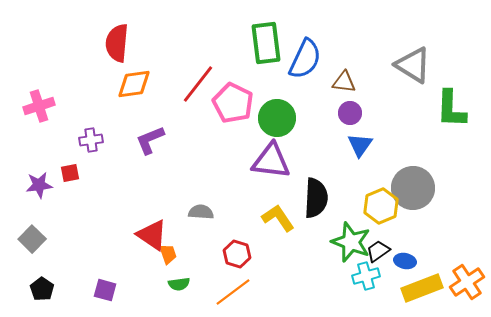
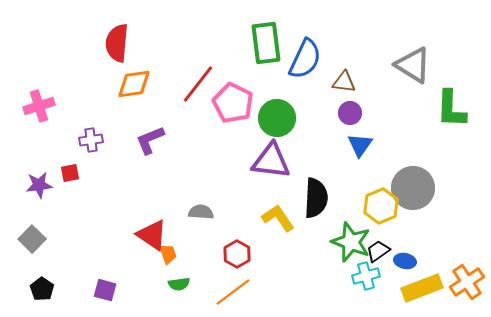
red hexagon: rotated 12 degrees clockwise
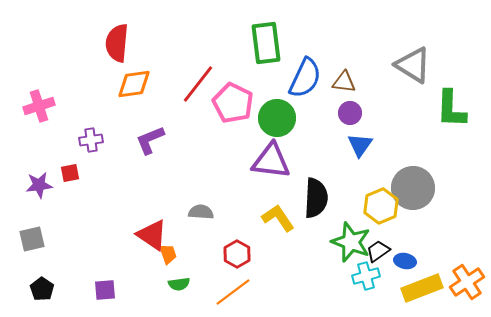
blue semicircle: moved 19 px down
gray square: rotated 32 degrees clockwise
purple square: rotated 20 degrees counterclockwise
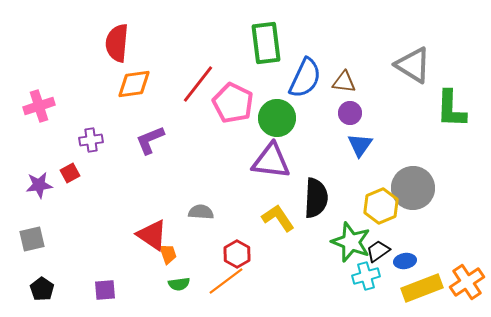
red square: rotated 18 degrees counterclockwise
blue ellipse: rotated 20 degrees counterclockwise
orange line: moved 7 px left, 11 px up
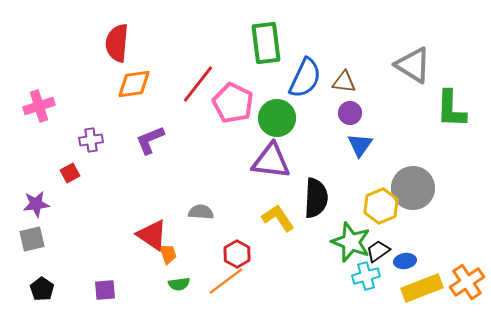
purple star: moved 3 px left, 19 px down
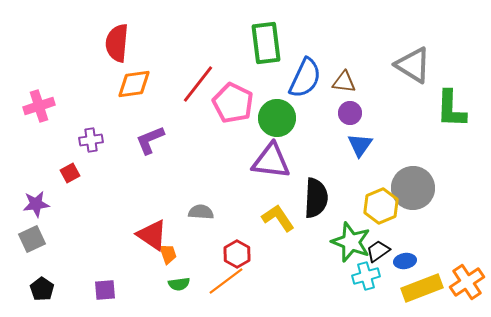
gray square: rotated 12 degrees counterclockwise
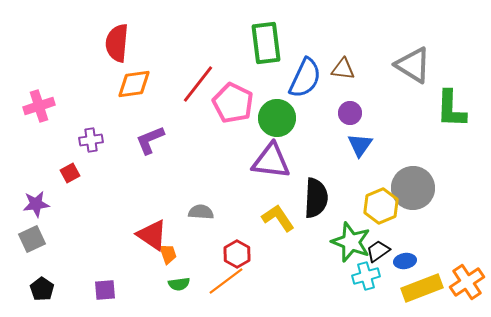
brown triangle: moved 1 px left, 13 px up
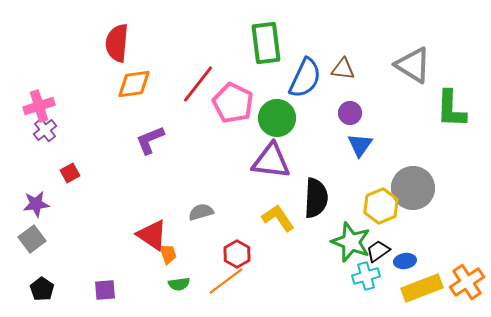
purple cross: moved 46 px left, 10 px up; rotated 30 degrees counterclockwise
gray semicircle: rotated 20 degrees counterclockwise
gray square: rotated 12 degrees counterclockwise
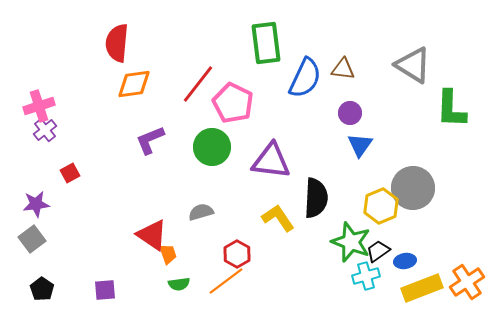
green circle: moved 65 px left, 29 px down
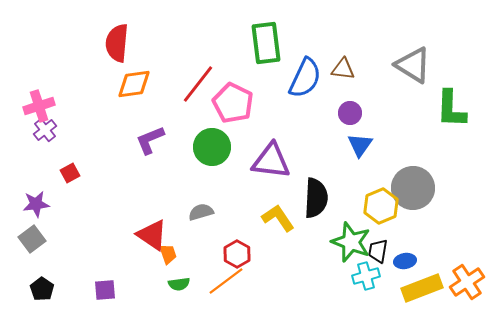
black trapezoid: rotated 45 degrees counterclockwise
